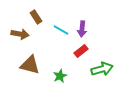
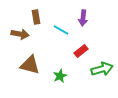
brown rectangle: rotated 24 degrees clockwise
purple arrow: moved 1 px right, 11 px up
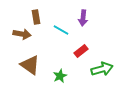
brown arrow: moved 2 px right
brown triangle: rotated 20 degrees clockwise
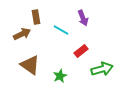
purple arrow: rotated 28 degrees counterclockwise
brown arrow: rotated 36 degrees counterclockwise
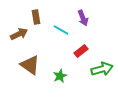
brown arrow: moved 3 px left
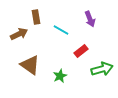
purple arrow: moved 7 px right, 1 px down
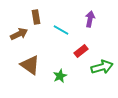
purple arrow: rotated 147 degrees counterclockwise
green arrow: moved 2 px up
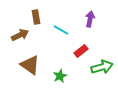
brown arrow: moved 1 px right, 1 px down
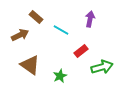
brown rectangle: rotated 40 degrees counterclockwise
